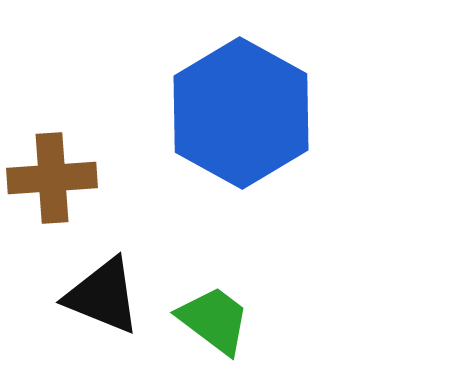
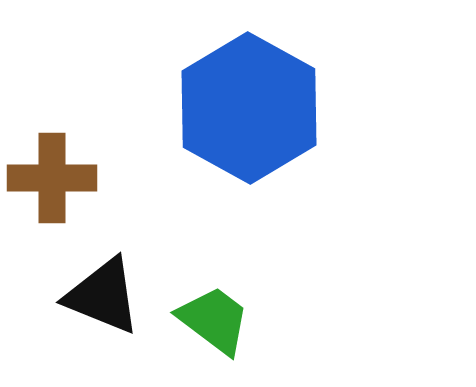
blue hexagon: moved 8 px right, 5 px up
brown cross: rotated 4 degrees clockwise
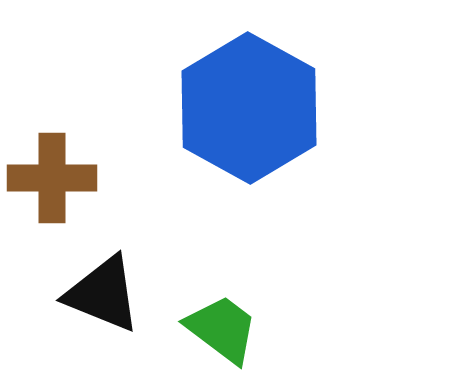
black triangle: moved 2 px up
green trapezoid: moved 8 px right, 9 px down
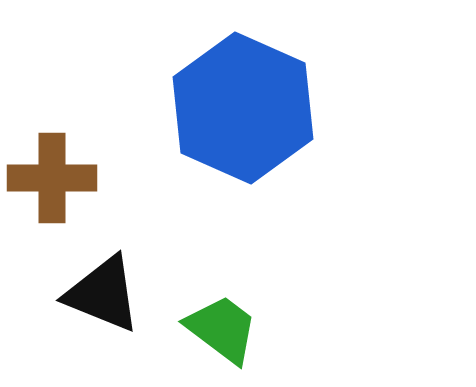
blue hexagon: moved 6 px left; rotated 5 degrees counterclockwise
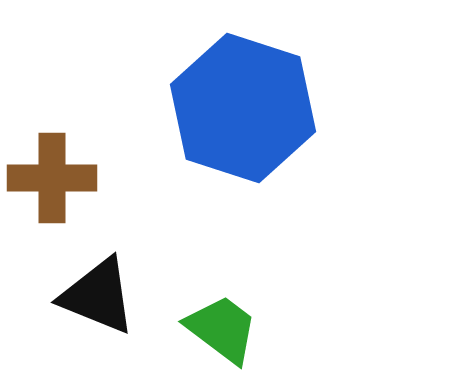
blue hexagon: rotated 6 degrees counterclockwise
black triangle: moved 5 px left, 2 px down
